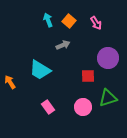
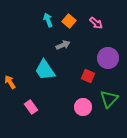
pink arrow: rotated 16 degrees counterclockwise
cyan trapezoid: moved 5 px right; rotated 25 degrees clockwise
red square: rotated 24 degrees clockwise
green triangle: moved 1 px right, 1 px down; rotated 30 degrees counterclockwise
pink rectangle: moved 17 px left
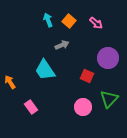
gray arrow: moved 1 px left
red square: moved 1 px left
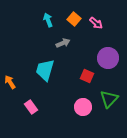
orange square: moved 5 px right, 2 px up
gray arrow: moved 1 px right, 2 px up
cyan trapezoid: rotated 50 degrees clockwise
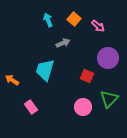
pink arrow: moved 2 px right, 3 px down
orange arrow: moved 2 px right, 2 px up; rotated 24 degrees counterclockwise
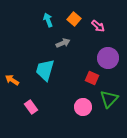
red square: moved 5 px right, 2 px down
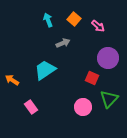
cyan trapezoid: rotated 40 degrees clockwise
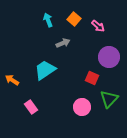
purple circle: moved 1 px right, 1 px up
pink circle: moved 1 px left
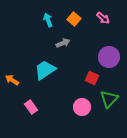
pink arrow: moved 5 px right, 8 px up
